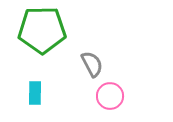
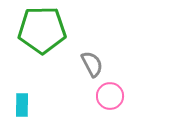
cyan rectangle: moved 13 px left, 12 px down
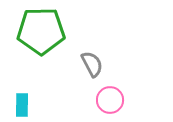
green pentagon: moved 1 px left, 1 px down
pink circle: moved 4 px down
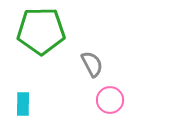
cyan rectangle: moved 1 px right, 1 px up
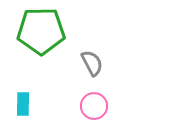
gray semicircle: moved 1 px up
pink circle: moved 16 px left, 6 px down
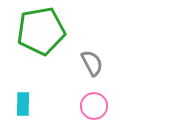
green pentagon: rotated 9 degrees counterclockwise
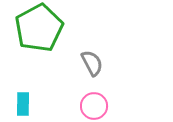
green pentagon: moved 2 px left, 3 px up; rotated 18 degrees counterclockwise
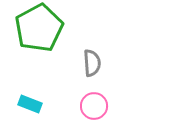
gray semicircle: rotated 24 degrees clockwise
cyan rectangle: moved 7 px right; rotated 70 degrees counterclockwise
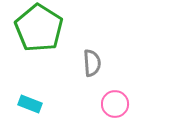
green pentagon: rotated 12 degrees counterclockwise
pink circle: moved 21 px right, 2 px up
